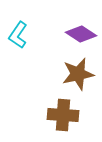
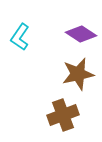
cyan L-shape: moved 2 px right, 2 px down
brown cross: rotated 24 degrees counterclockwise
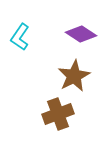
brown star: moved 4 px left, 2 px down; rotated 16 degrees counterclockwise
brown cross: moved 5 px left, 1 px up
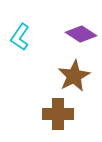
brown cross: rotated 20 degrees clockwise
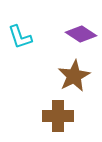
cyan L-shape: rotated 52 degrees counterclockwise
brown cross: moved 2 px down
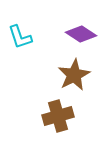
brown star: moved 1 px up
brown cross: rotated 16 degrees counterclockwise
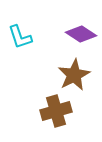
brown cross: moved 2 px left, 5 px up
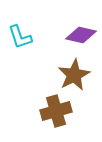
purple diamond: moved 1 px down; rotated 20 degrees counterclockwise
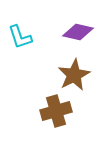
purple diamond: moved 3 px left, 3 px up
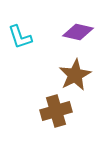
brown star: moved 1 px right
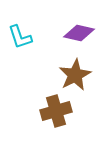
purple diamond: moved 1 px right, 1 px down
